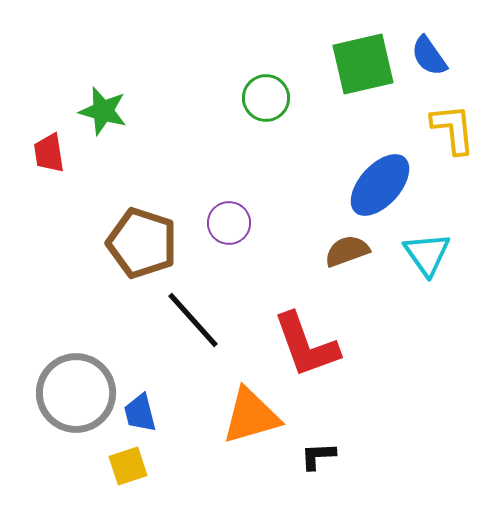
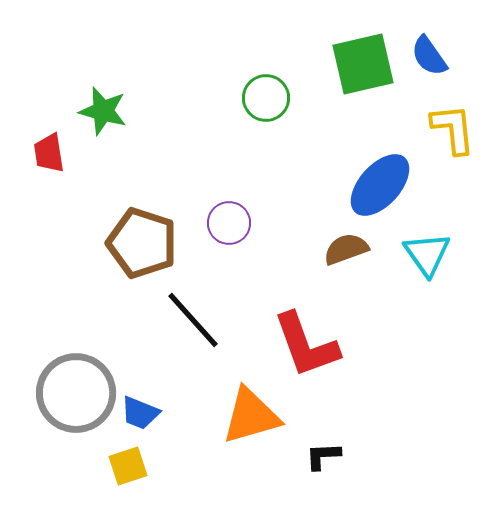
brown semicircle: moved 1 px left, 2 px up
blue trapezoid: rotated 54 degrees counterclockwise
black L-shape: moved 5 px right
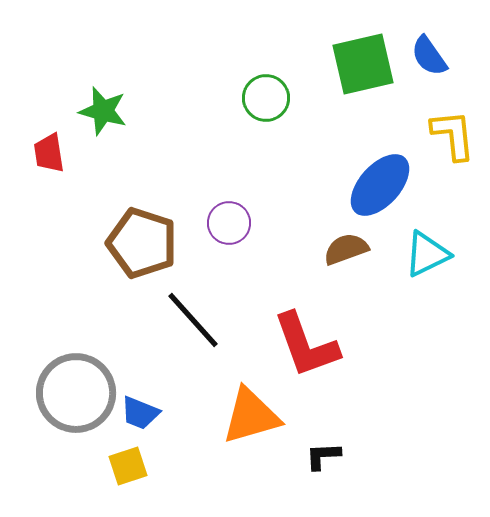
yellow L-shape: moved 6 px down
cyan triangle: rotated 39 degrees clockwise
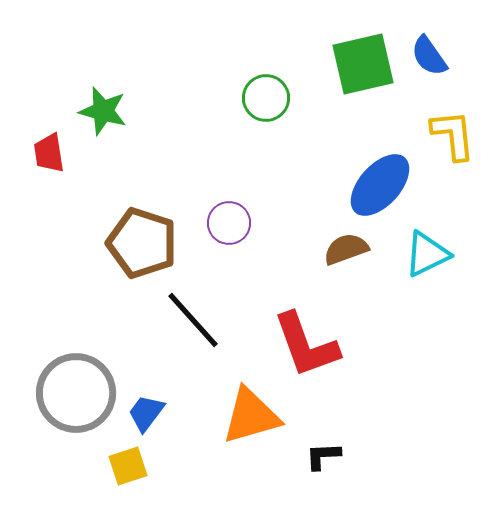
blue trapezoid: moved 6 px right; rotated 105 degrees clockwise
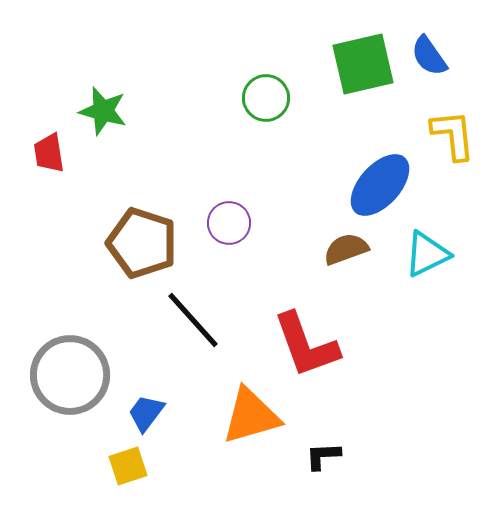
gray circle: moved 6 px left, 18 px up
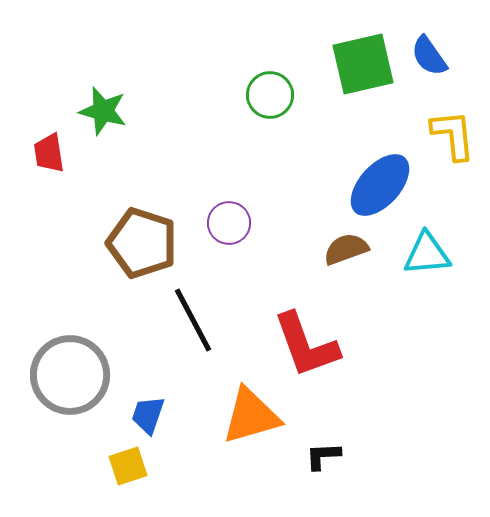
green circle: moved 4 px right, 3 px up
cyan triangle: rotated 21 degrees clockwise
black line: rotated 14 degrees clockwise
blue trapezoid: moved 2 px right, 2 px down; rotated 18 degrees counterclockwise
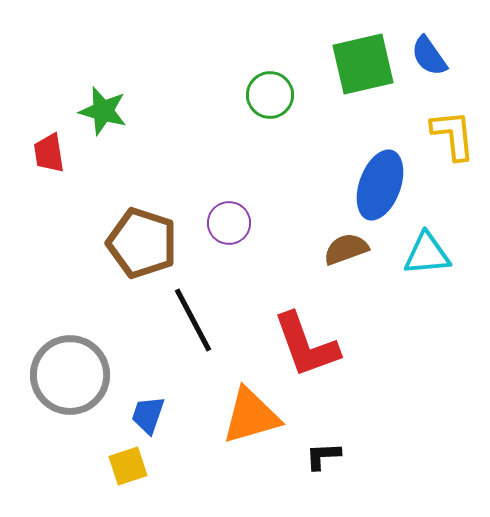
blue ellipse: rotated 22 degrees counterclockwise
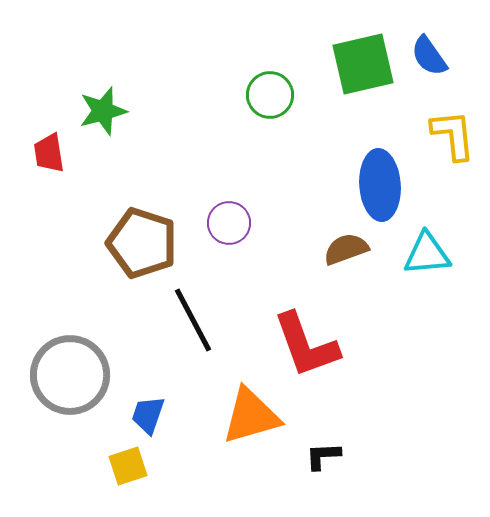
green star: rotated 30 degrees counterclockwise
blue ellipse: rotated 24 degrees counterclockwise
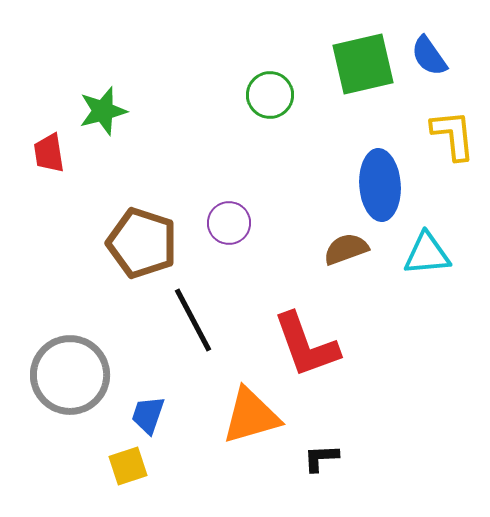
black L-shape: moved 2 px left, 2 px down
